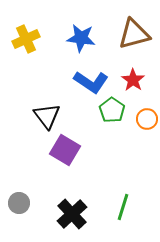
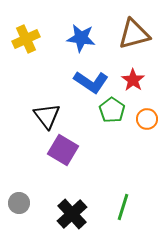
purple square: moved 2 px left
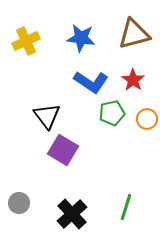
yellow cross: moved 2 px down
green pentagon: moved 3 px down; rotated 25 degrees clockwise
green line: moved 3 px right
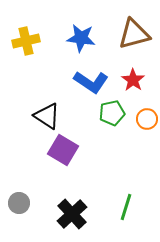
yellow cross: rotated 12 degrees clockwise
black triangle: rotated 20 degrees counterclockwise
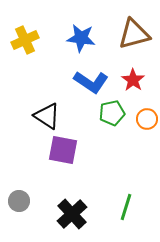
yellow cross: moved 1 px left, 1 px up; rotated 12 degrees counterclockwise
purple square: rotated 20 degrees counterclockwise
gray circle: moved 2 px up
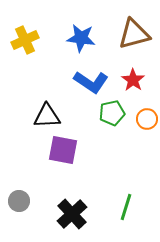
black triangle: rotated 36 degrees counterclockwise
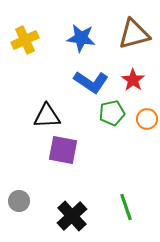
green line: rotated 36 degrees counterclockwise
black cross: moved 2 px down
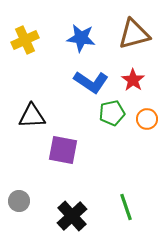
black triangle: moved 15 px left
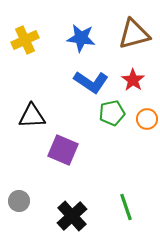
purple square: rotated 12 degrees clockwise
